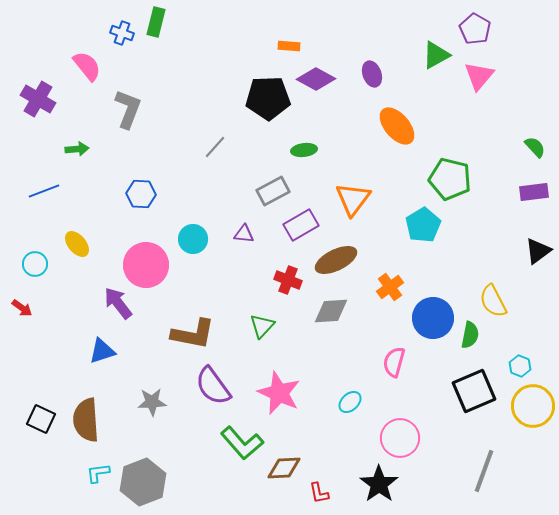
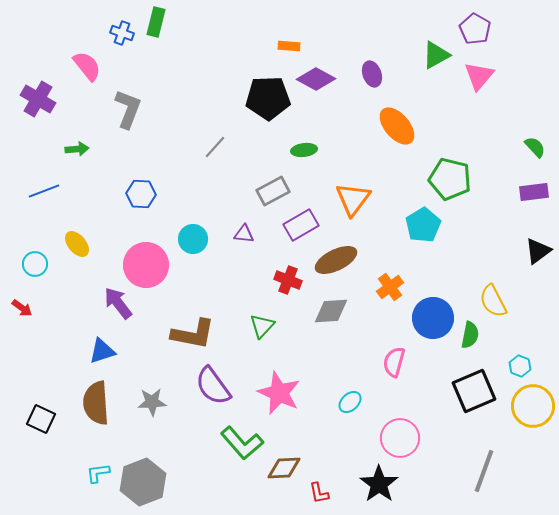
brown semicircle at (86, 420): moved 10 px right, 17 px up
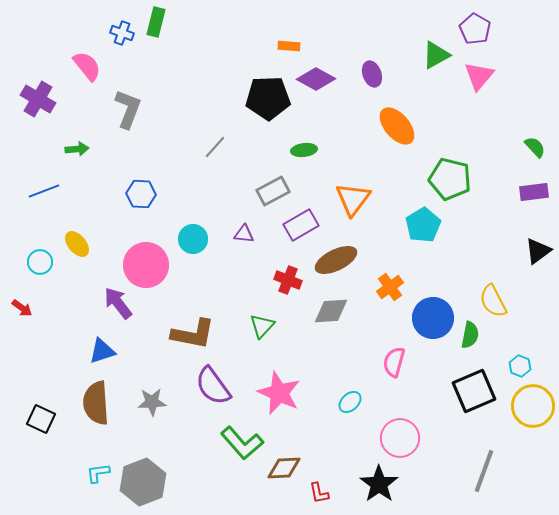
cyan circle at (35, 264): moved 5 px right, 2 px up
